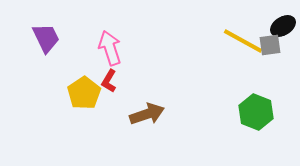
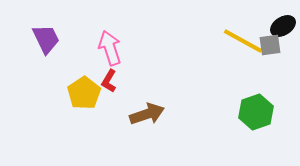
purple trapezoid: moved 1 px down
green hexagon: rotated 20 degrees clockwise
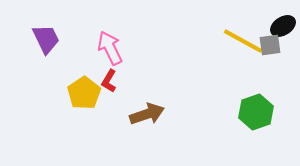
pink arrow: rotated 8 degrees counterclockwise
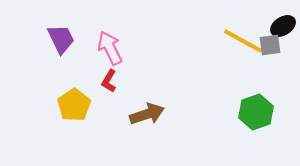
purple trapezoid: moved 15 px right
yellow pentagon: moved 10 px left, 12 px down
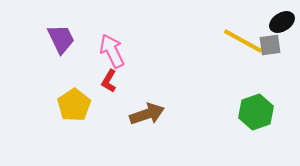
black ellipse: moved 1 px left, 4 px up
pink arrow: moved 2 px right, 3 px down
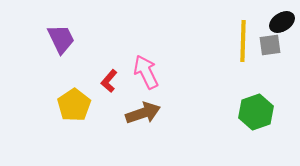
yellow line: rotated 63 degrees clockwise
pink arrow: moved 34 px right, 21 px down
red L-shape: rotated 10 degrees clockwise
brown arrow: moved 4 px left, 1 px up
